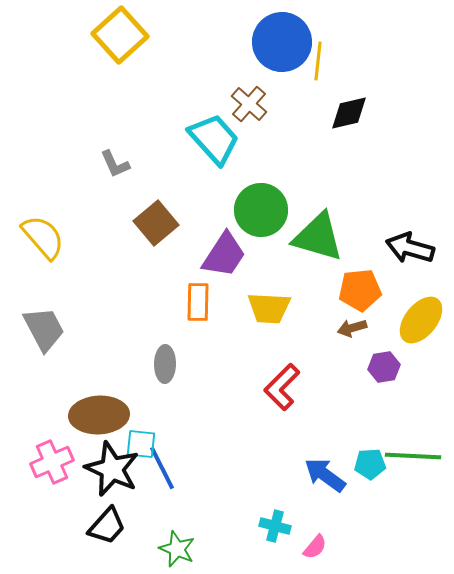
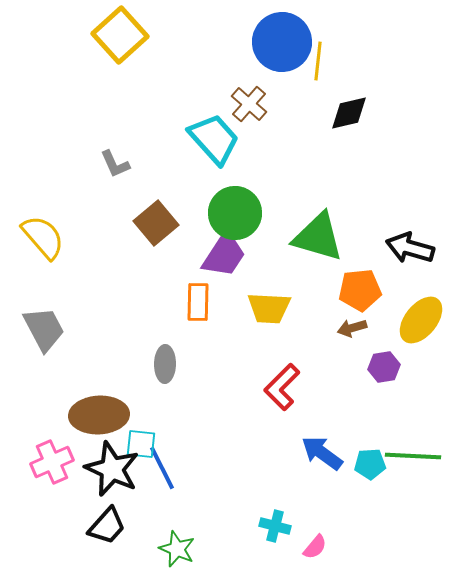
green circle: moved 26 px left, 3 px down
blue arrow: moved 3 px left, 22 px up
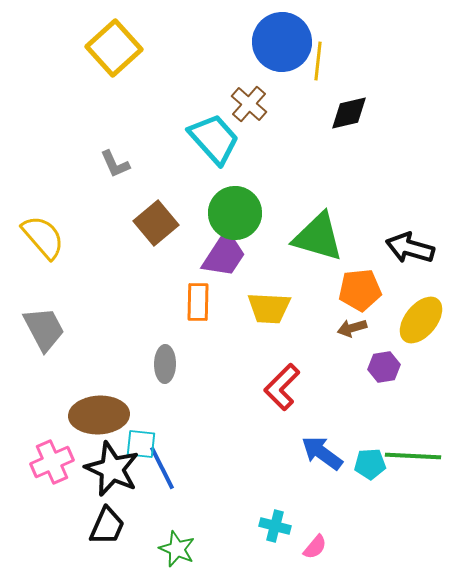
yellow square: moved 6 px left, 13 px down
black trapezoid: rotated 18 degrees counterclockwise
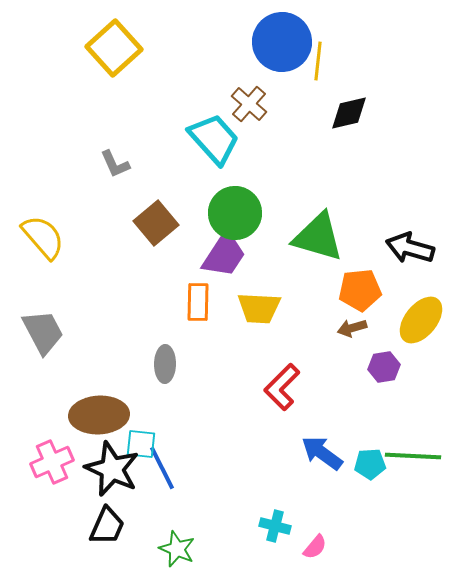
yellow trapezoid: moved 10 px left
gray trapezoid: moved 1 px left, 3 px down
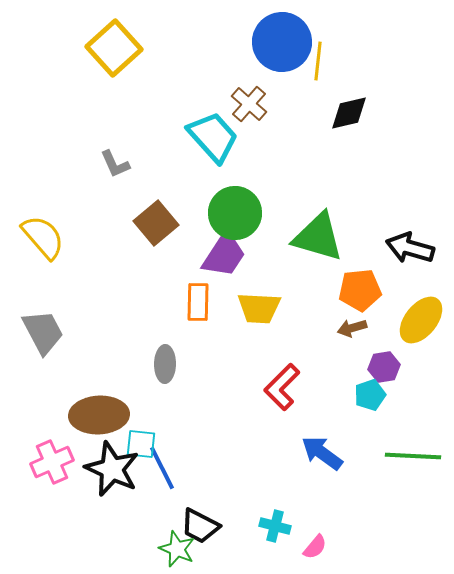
cyan trapezoid: moved 1 px left, 2 px up
cyan pentagon: moved 69 px up; rotated 16 degrees counterclockwise
black trapezoid: moved 93 px right; rotated 93 degrees clockwise
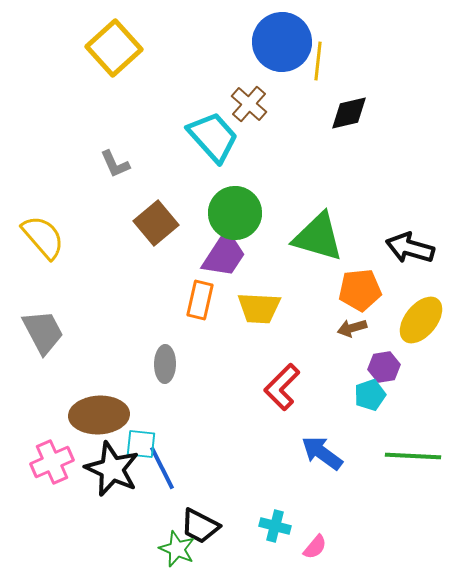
orange rectangle: moved 2 px right, 2 px up; rotated 12 degrees clockwise
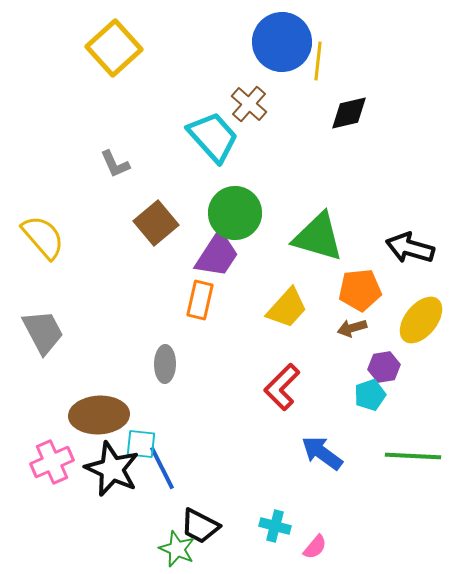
purple trapezoid: moved 7 px left
yellow trapezoid: moved 28 px right; rotated 51 degrees counterclockwise
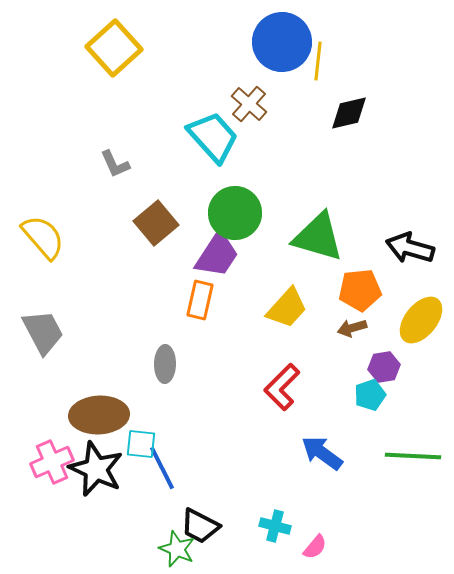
black star: moved 16 px left
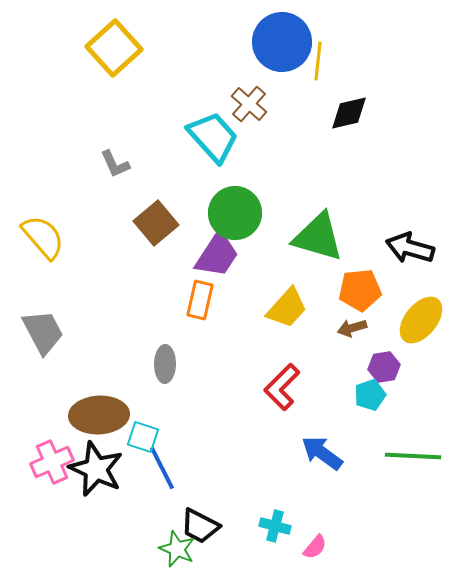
cyan square: moved 2 px right, 7 px up; rotated 12 degrees clockwise
